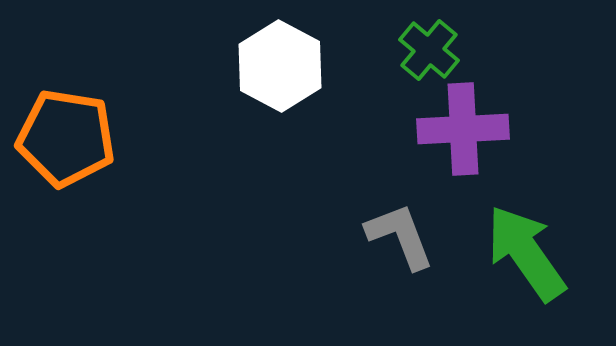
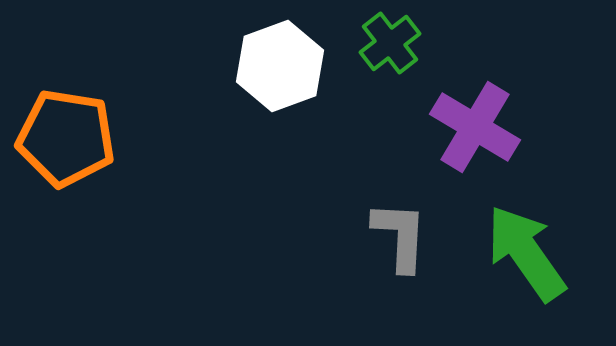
green cross: moved 39 px left, 7 px up; rotated 12 degrees clockwise
white hexagon: rotated 12 degrees clockwise
purple cross: moved 12 px right, 2 px up; rotated 34 degrees clockwise
gray L-shape: rotated 24 degrees clockwise
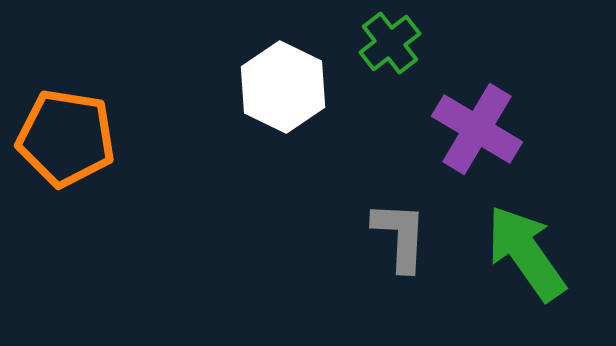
white hexagon: moved 3 px right, 21 px down; rotated 14 degrees counterclockwise
purple cross: moved 2 px right, 2 px down
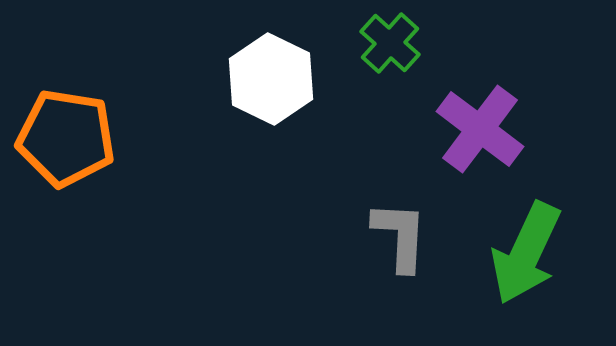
green cross: rotated 10 degrees counterclockwise
white hexagon: moved 12 px left, 8 px up
purple cross: moved 3 px right; rotated 6 degrees clockwise
green arrow: rotated 120 degrees counterclockwise
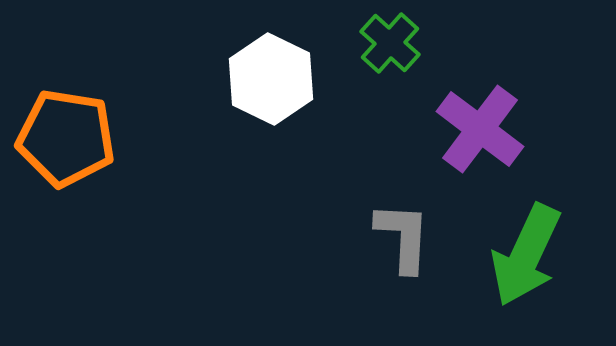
gray L-shape: moved 3 px right, 1 px down
green arrow: moved 2 px down
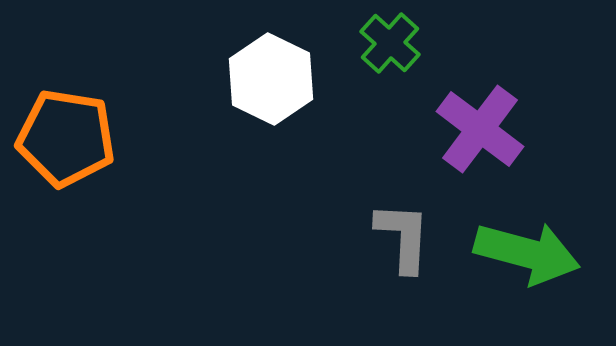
green arrow: moved 1 px right, 2 px up; rotated 100 degrees counterclockwise
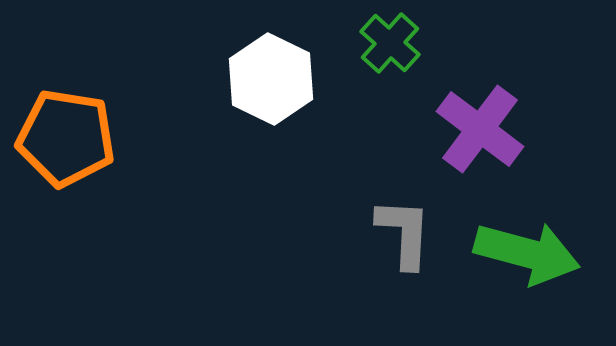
gray L-shape: moved 1 px right, 4 px up
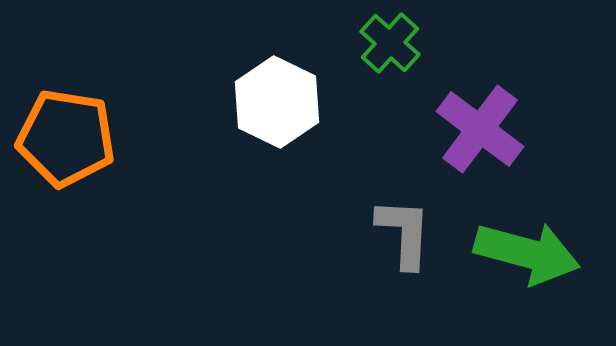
white hexagon: moved 6 px right, 23 px down
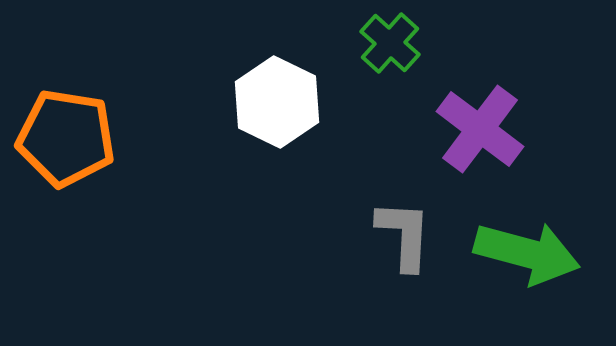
gray L-shape: moved 2 px down
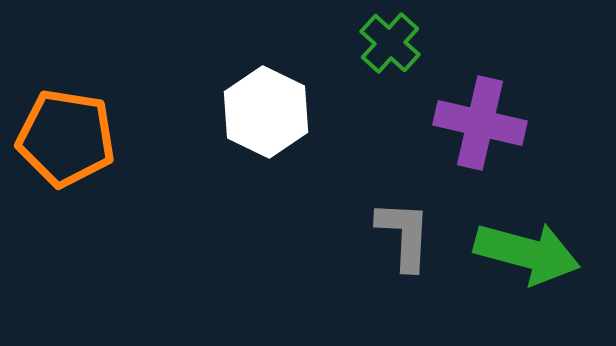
white hexagon: moved 11 px left, 10 px down
purple cross: moved 6 px up; rotated 24 degrees counterclockwise
